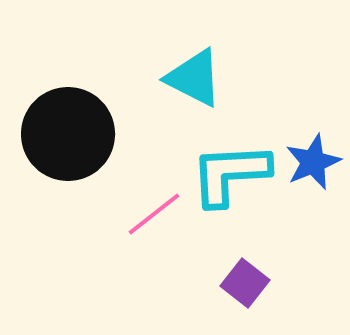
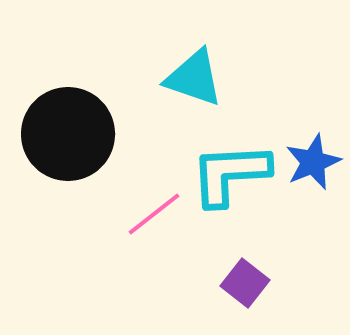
cyan triangle: rotated 8 degrees counterclockwise
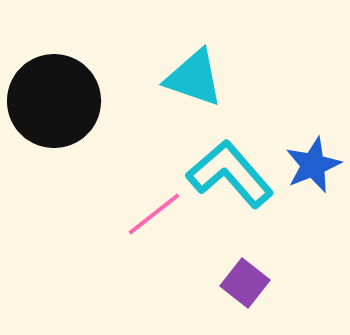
black circle: moved 14 px left, 33 px up
blue star: moved 3 px down
cyan L-shape: rotated 52 degrees clockwise
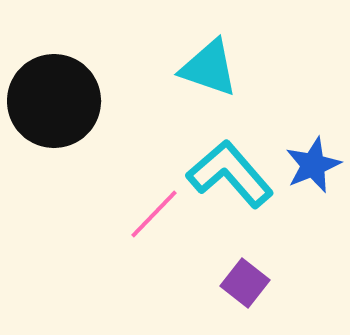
cyan triangle: moved 15 px right, 10 px up
pink line: rotated 8 degrees counterclockwise
